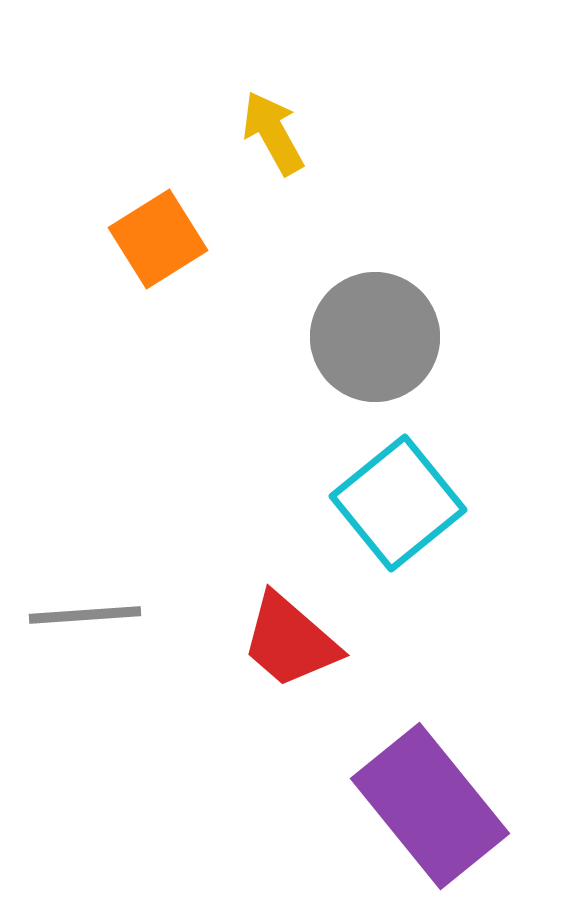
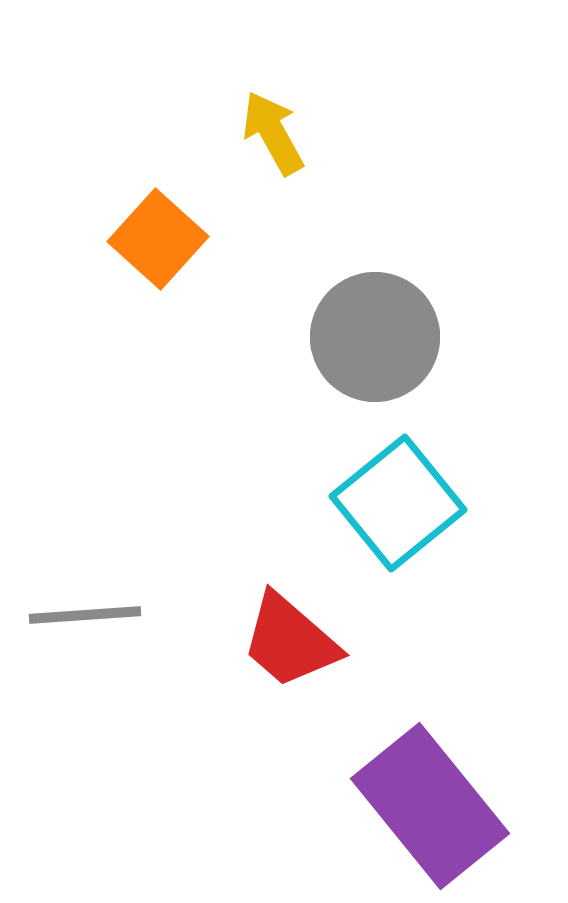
orange square: rotated 16 degrees counterclockwise
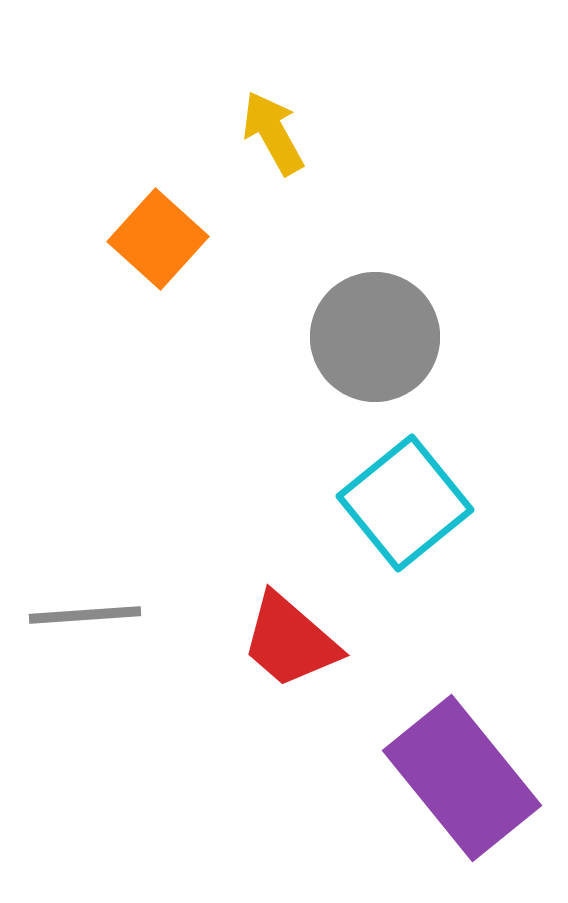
cyan square: moved 7 px right
purple rectangle: moved 32 px right, 28 px up
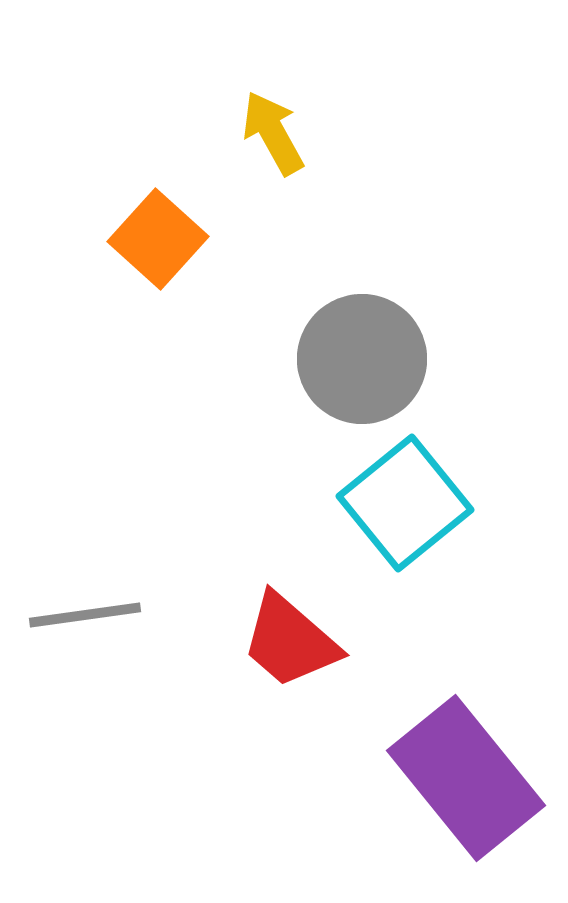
gray circle: moved 13 px left, 22 px down
gray line: rotated 4 degrees counterclockwise
purple rectangle: moved 4 px right
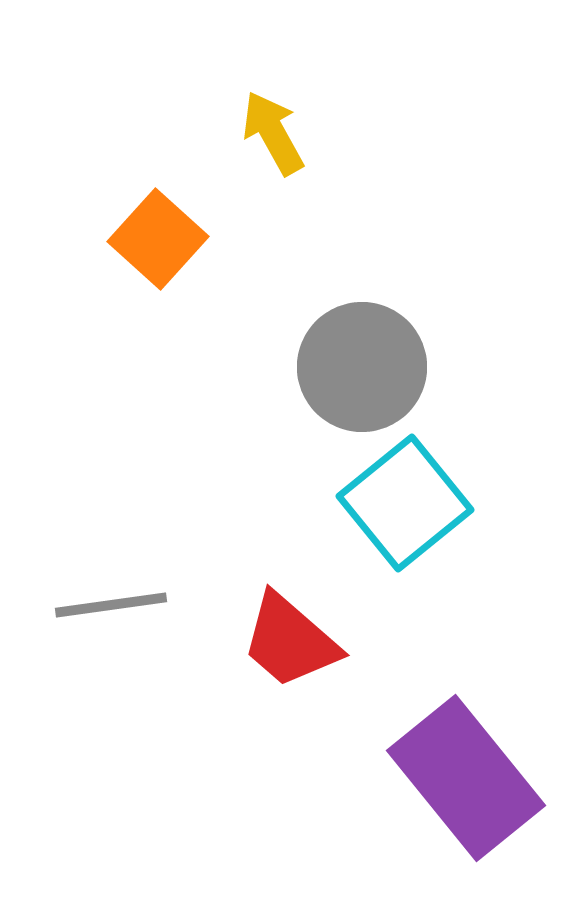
gray circle: moved 8 px down
gray line: moved 26 px right, 10 px up
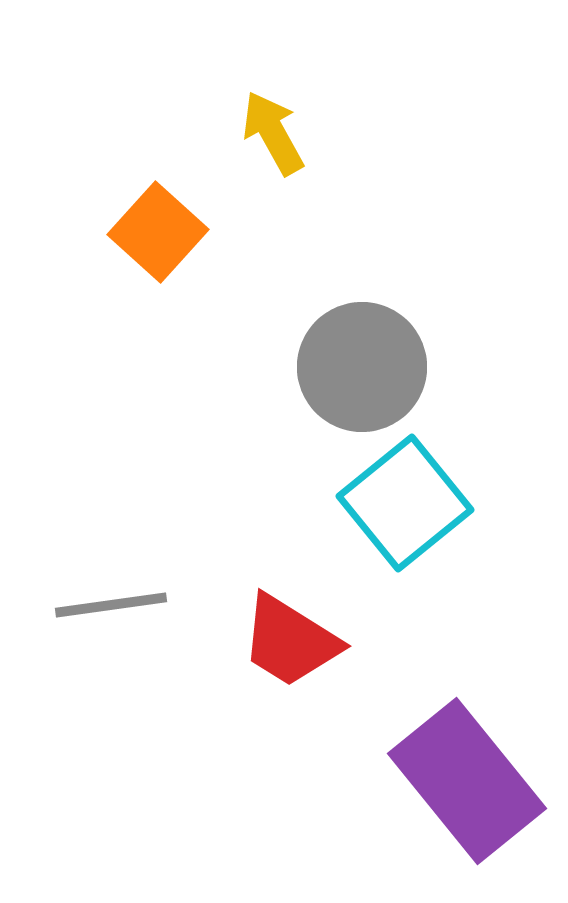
orange square: moved 7 px up
red trapezoid: rotated 9 degrees counterclockwise
purple rectangle: moved 1 px right, 3 px down
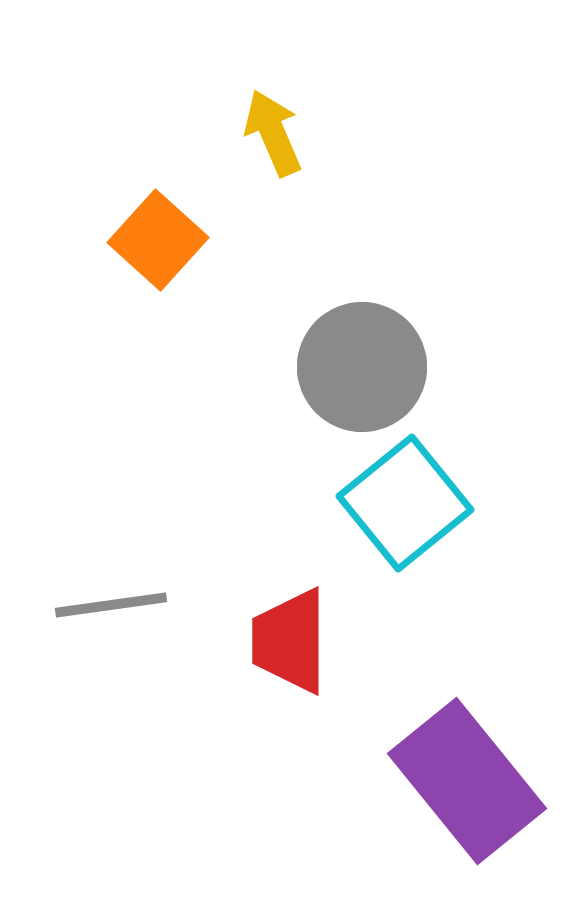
yellow arrow: rotated 6 degrees clockwise
orange square: moved 8 px down
red trapezoid: rotated 58 degrees clockwise
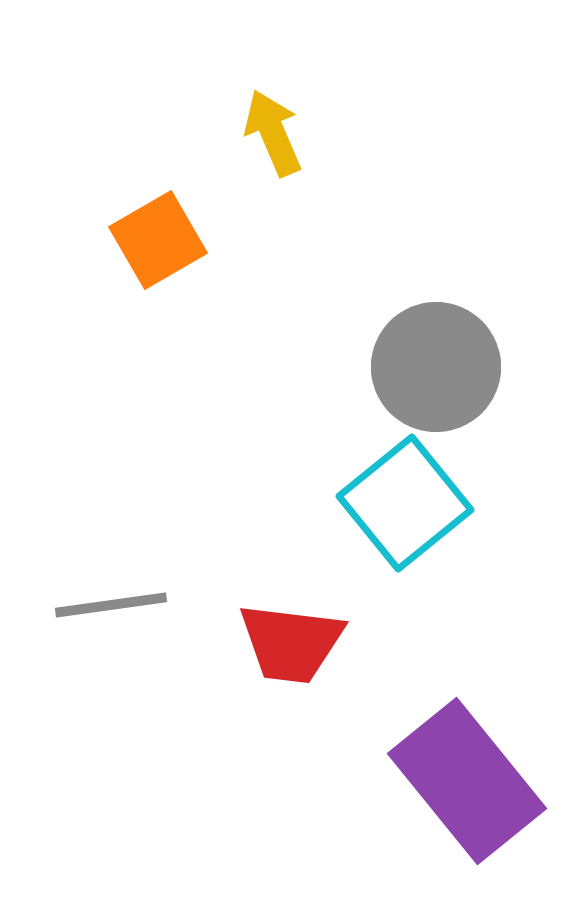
orange square: rotated 18 degrees clockwise
gray circle: moved 74 px right
red trapezoid: moved 1 px right, 2 px down; rotated 83 degrees counterclockwise
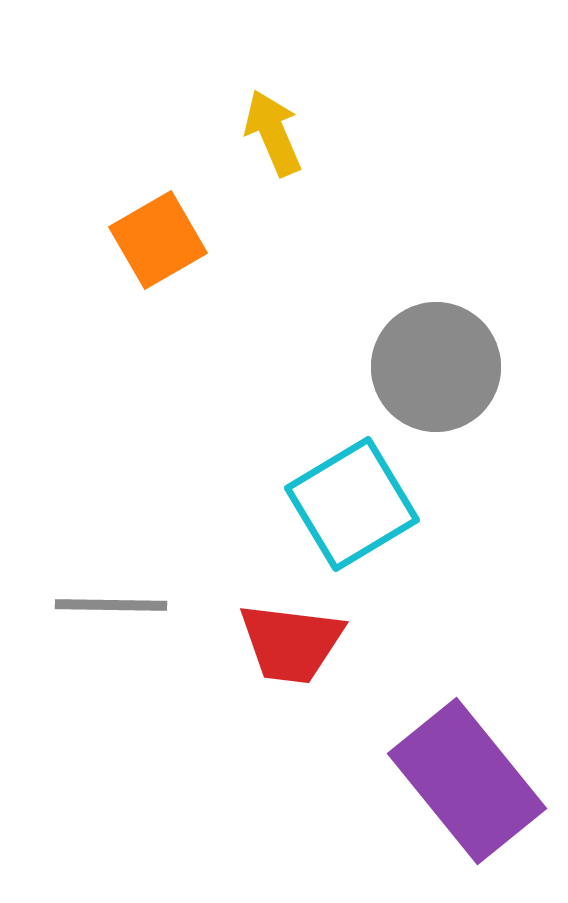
cyan square: moved 53 px left, 1 px down; rotated 8 degrees clockwise
gray line: rotated 9 degrees clockwise
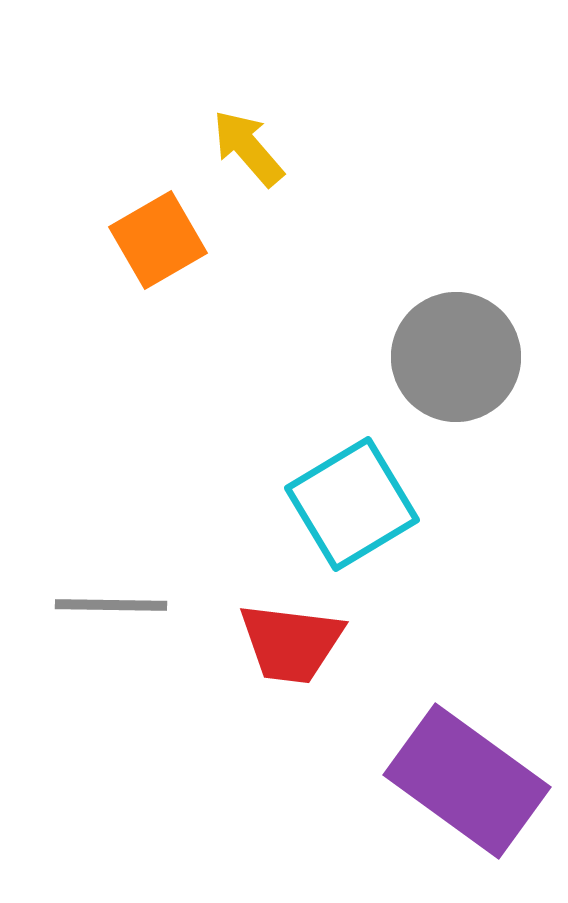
yellow arrow: moved 25 px left, 15 px down; rotated 18 degrees counterclockwise
gray circle: moved 20 px right, 10 px up
purple rectangle: rotated 15 degrees counterclockwise
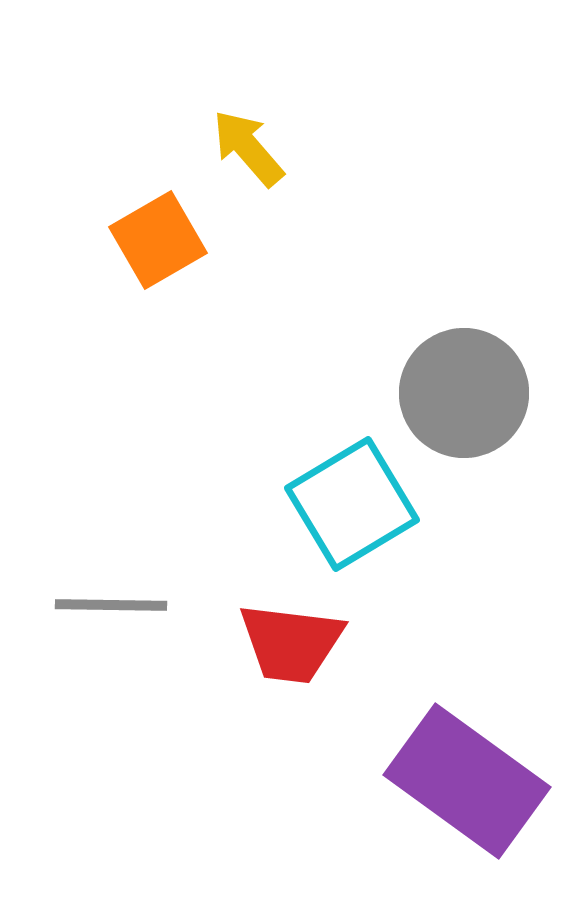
gray circle: moved 8 px right, 36 px down
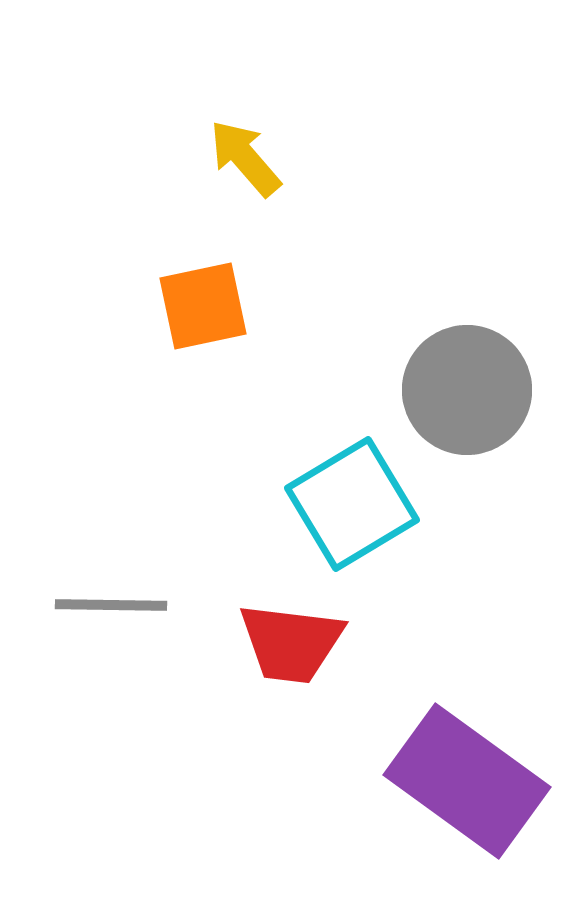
yellow arrow: moved 3 px left, 10 px down
orange square: moved 45 px right, 66 px down; rotated 18 degrees clockwise
gray circle: moved 3 px right, 3 px up
